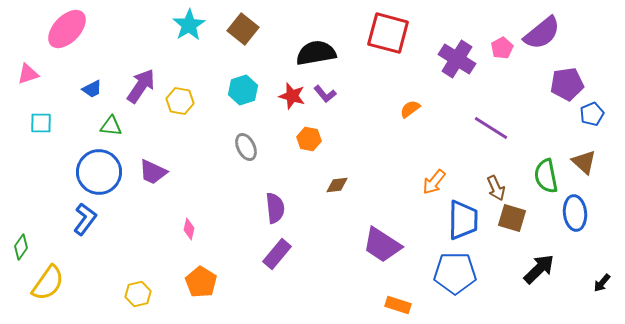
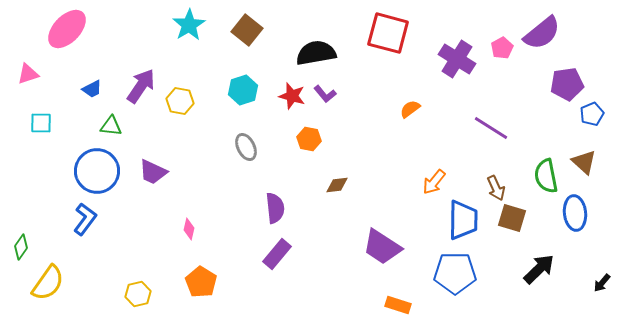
brown square at (243, 29): moved 4 px right, 1 px down
blue circle at (99, 172): moved 2 px left, 1 px up
purple trapezoid at (382, 245): moved 2 px down
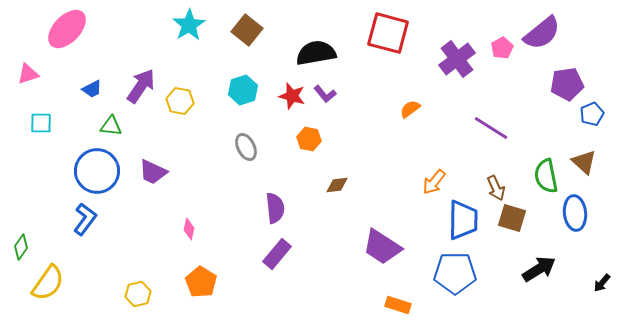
purple cross at (457, 59): rotated 21 degrees clockwise
black arrow at (539, 269): rotated 12 degrees clockwise
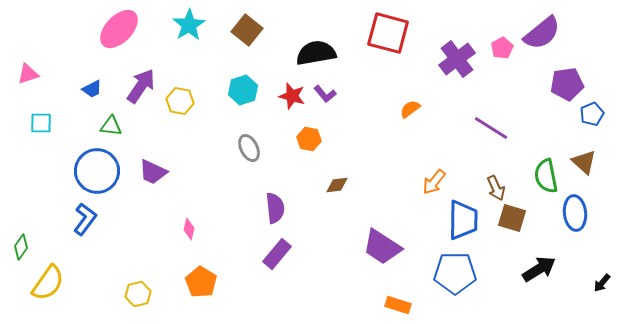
pink ellipse at (67, 29): moved 52 px right
gray ellipse at (246, 147): moved 3 px right, 1 px down
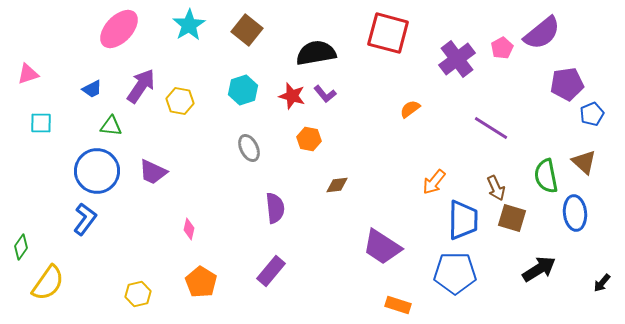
purple rectangle at (277, 254): moved 6 px left, 17 px down
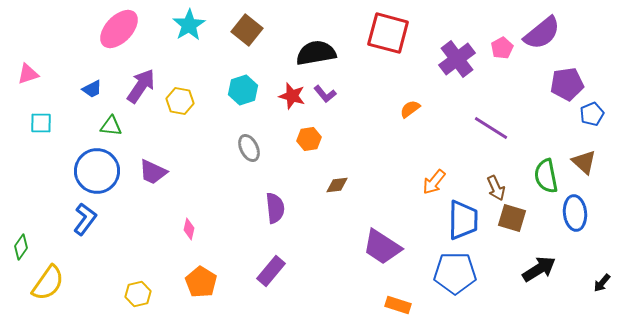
orange hexagon at (309, 139): rotated 20 degrees counterclockwise
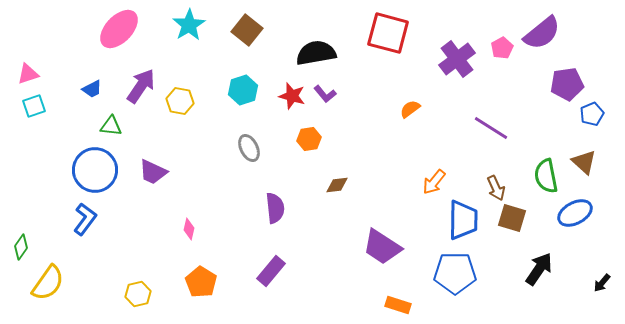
cyan square at (41, 123): moved 7 px left, 17 px up; rotated 20 degrees counterclockwise
blue circle at (97, 171): moved 2 px left, 1 px up
blue ellipse at (575, 213): rotated 68 degrees clockwise
black arrow at (539, 269): rotated 24 degrees counterclockwise
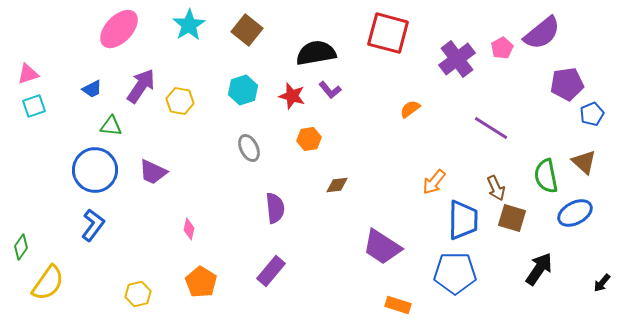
purple L-shape at (325, 94): moved 5 px right, 4 px up
blue L-shape at (85, 219): moved 8 px right, 6 px down
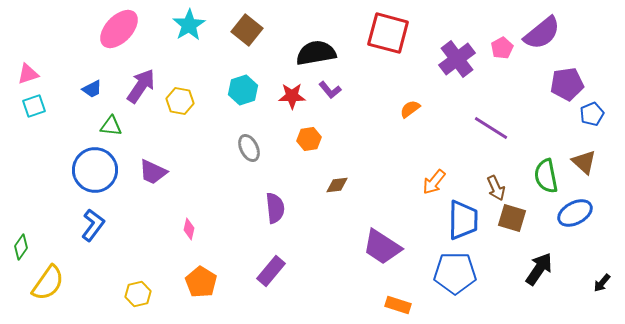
red star at (292, 96): rotated 16 degrees counterclockwise
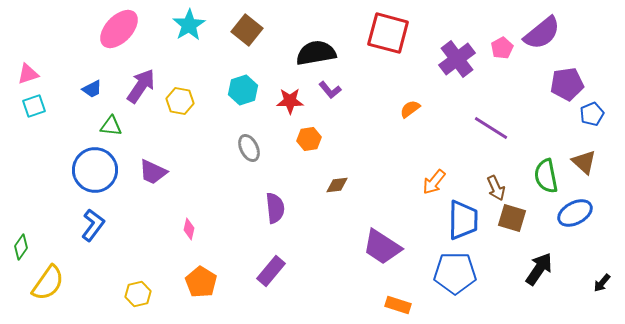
red star at (292, 96): moved 2 px left, 5 px down
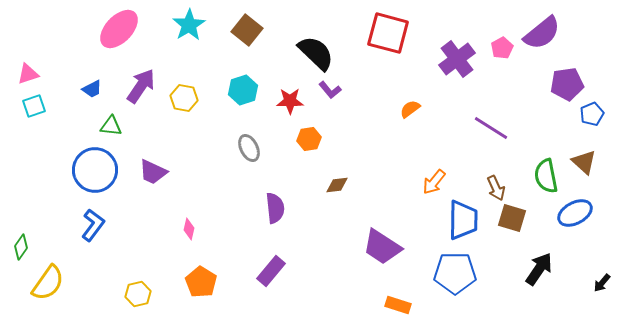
black semicircle at (316, 53): rotated 54 degrees clockwise
yellow hexagon at (180, 101): moved 4 px right, 3 px up
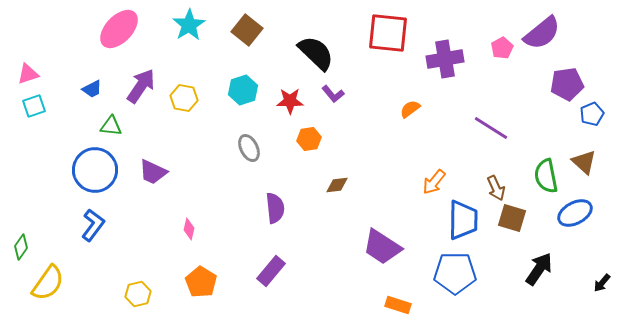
red square at (388, 33): rotated 9 degrees counterclockwise
purple cross at (457, 59): moved 12 px left; rotated 27 degrees clockwise
purple L-shape at (330, 90): moved 3 px right, 4 px down
